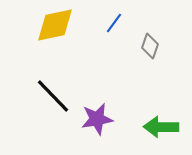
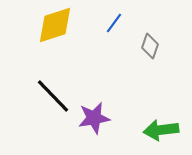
yellow diamond: rotated 6 degrees counterclockwise
purple star: moved 3 px left, 1 px up
green arrow: moved 3 px down; rotated 8 degrees counterclockwise
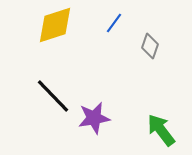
green arrow: rotated 60 degrees clockwise
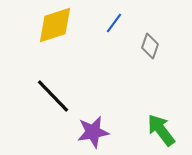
purple star: moved 1 px left, 14 px down
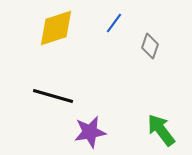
yellow diamond: moved 1 px right, 3 px down
black line: rotated 30 degrees counterclockwise
purple star: moved 3 px left
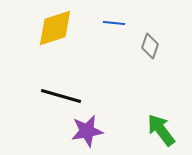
blue line: rotated 60 degrees clockwise
yellow diamond: moved 1 px left
black line: moved 8 px right
purple star: moved 3 px left, 1 px up
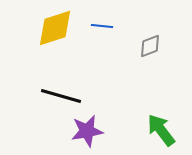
blue line: moved 12 px left, 3 px down
gray diamond: rotated 50 degrees clockwise
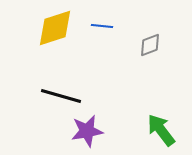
gray diamond: moved 1 px up
